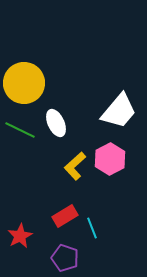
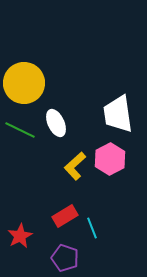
white trapezoid: moved 1 px left, 3 px down; rotated 132 degrees clockwise
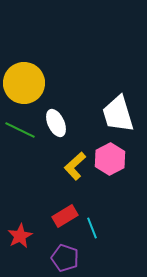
white trapezoid: rotated 9 degrees counterclockwise
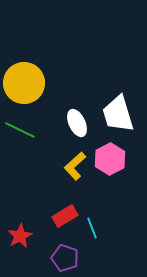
white ellipse: moved 21 px right
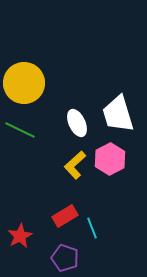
yellow L-shape: moved 1 px up
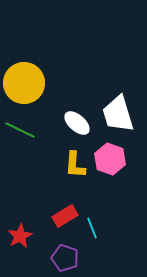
white ellipse: rotated 24 degrees counterclockwise
pink hexagon: rotated 12 degrees counterclockwise
yellow L-shape: rotated 44 degrees counterclockwise
